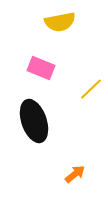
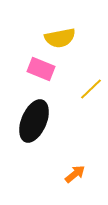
yellow semicircle: moved 16 px down
pink rectangle: moved 1 px down
black ellipse: rotated 42 degrees clockwise
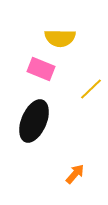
yellow semicircle: rotated 12 degrees clockwise
orange arrow: rotated 10 degrees counterclockwise
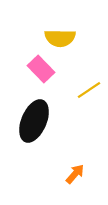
pink rectangle: rotated 24 degrees clockwise
yellow line: moved 2 px left, 1 px down; rotated 10 degrees clockwise
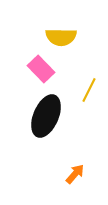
yellow semicircle: moved 1 px right, 1 px up
yellow line: rotated 30 degrees counterclockwise
black ellipse: moved 12 px right, 5 px up
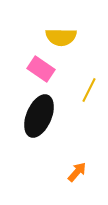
pink rectangle: rotated 12 degrees counterclockwise
black ellipse: moved 7 px left
orange arrow: moved 2 px right, 2 px up
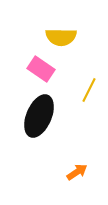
orange arrow: rotated 15 degrees clockwise
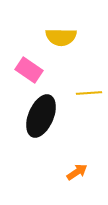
pink rectangle: moved 12 px left, 1 px down
yellow line: moved 3 px down; rotated 60 degrees clockwise
black ellipse: moved 2 px right
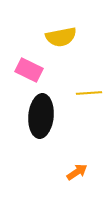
yellow semicircle: rotated 12 degrees counterclockwise
pink rectangle: rotated 8 degrees counterclockwise
black ellipse: rotated 18 degrees counterclockwise
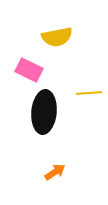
yellow semicircle: moved 4 px left
black ellipse: moved 3 px right, 4 px up
orange arrow: moved 22 px left
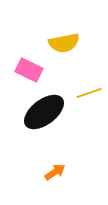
yellow semicircle: moved 7 px right, 6 px down
yellow line: rotated 15 degrees counterclockwise
black ellipse: rotated 48 degrees clockwise
